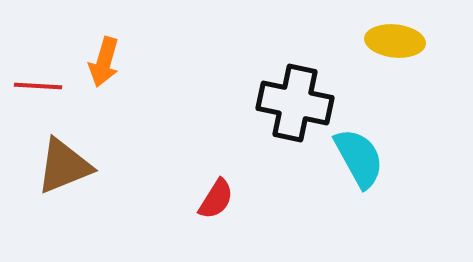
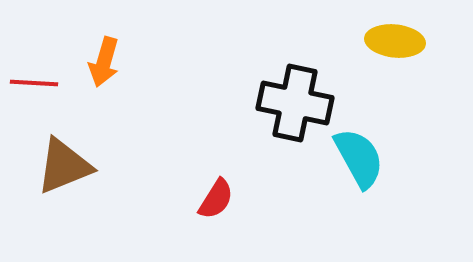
red line: moved 4 px left, 3 px up
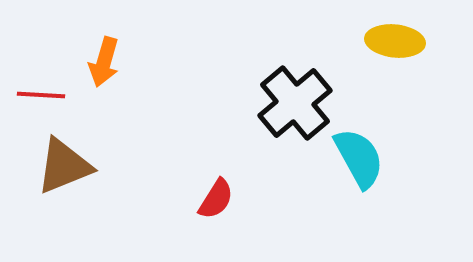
red line: moved 7 px right, 12 px down
black cross: rotated 38 degrees clockwise
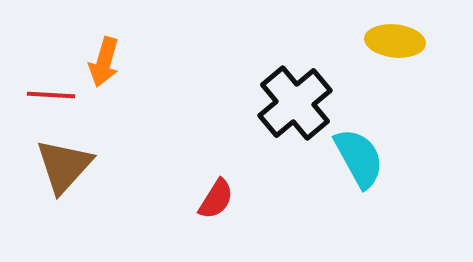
red line: moved 10 px right
brown triangle: rotated 26 degrees counterclockwise
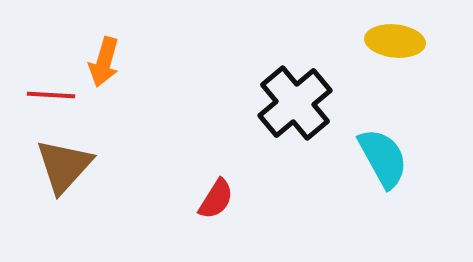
cyan semicircle: moved 24 px right
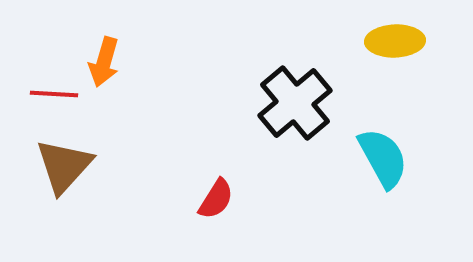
yellow ellipse: rotated 8 degrees counterclockwise
red line: moved 3 px right, 1 px up
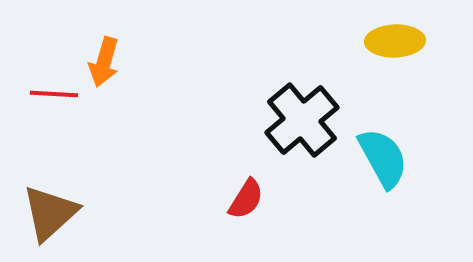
black cross: moved 7 px right, 17 px down
brown triangle: moved 14 px left, 47 px down; rotated 6 degrees clockwise
red semicircle: moved 30 px right
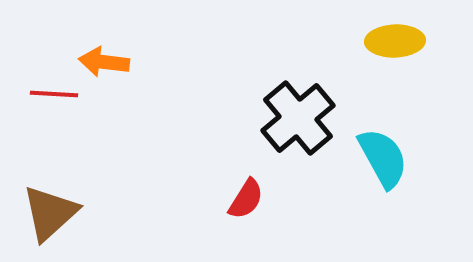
orange arrow: rotated 81 degrees clockwise
black cross: moved 4 px left, 2 px up
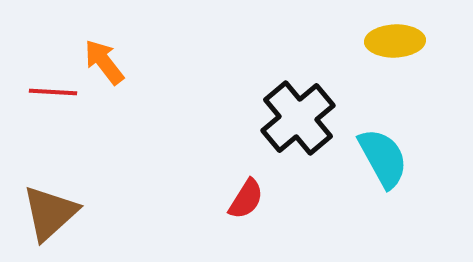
orange arrow: rotated 45 degrees clockwise
red line: moved 1 px left, 2 px up
